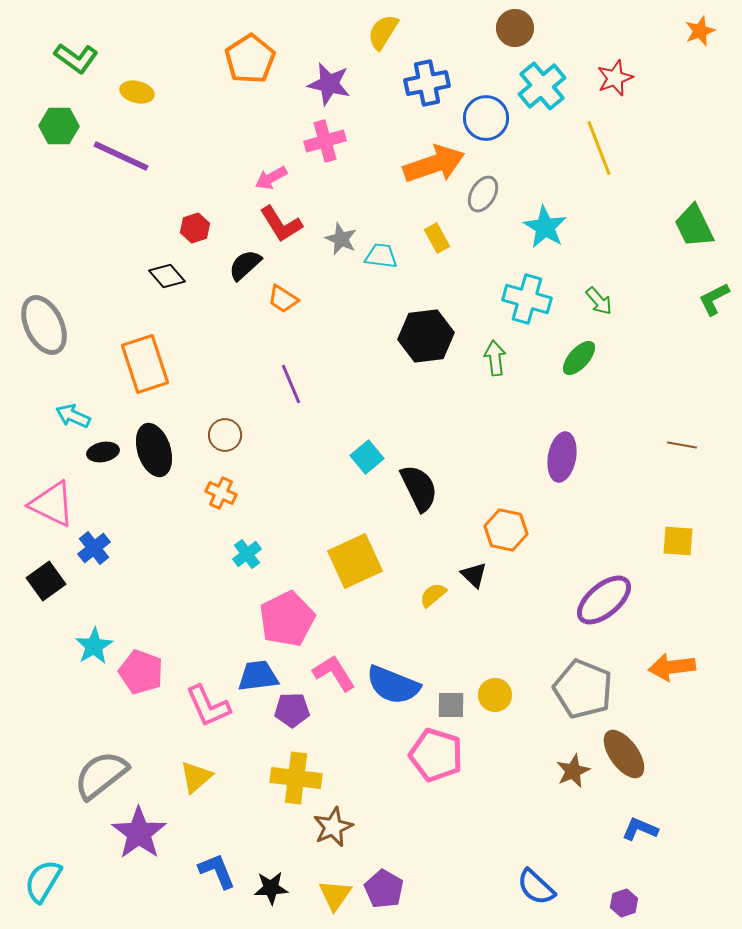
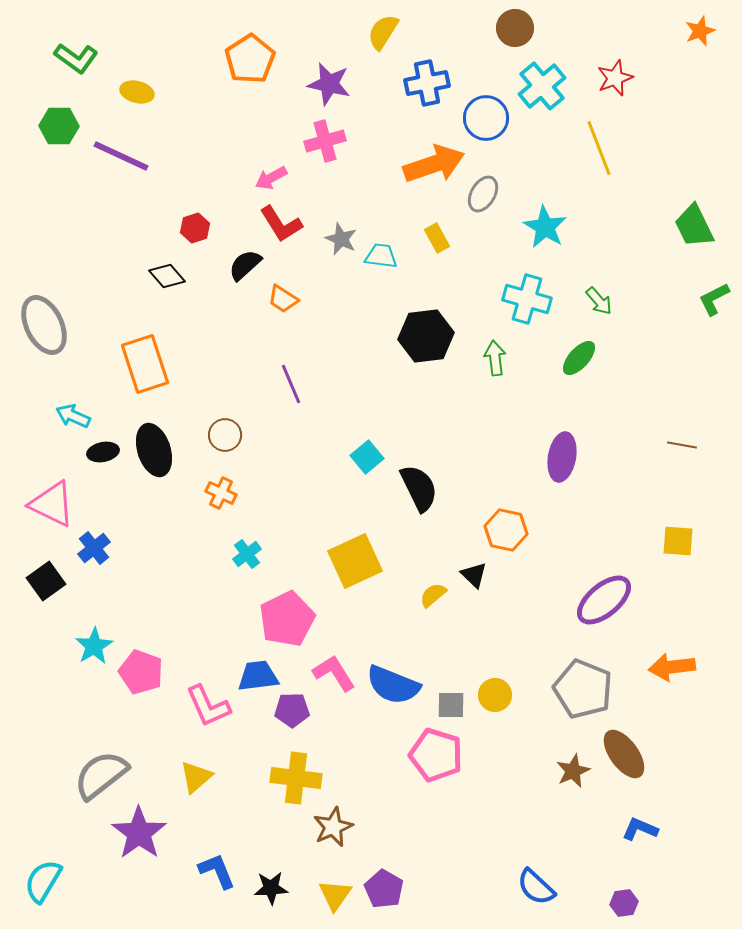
purple hexagon at (624, 903): rotated 12 degrees clockwise
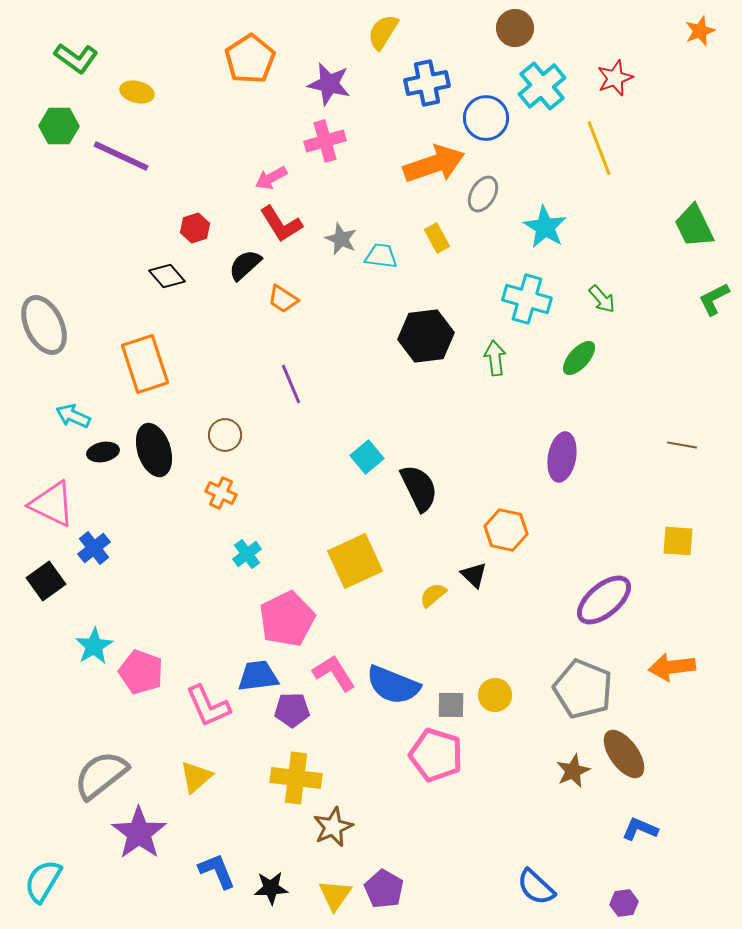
green arrow at (599, 301): moved 3 px right, 2 px up
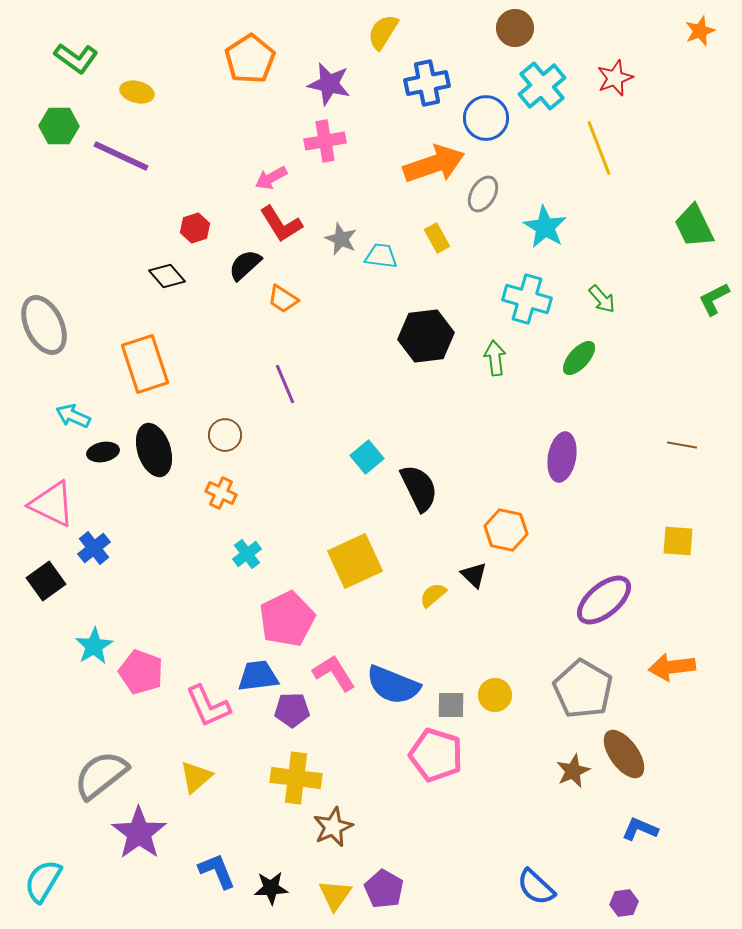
pink cross at (325, 141): rotated 6 degrees clockwise
purple line at (291, 384): moved 6 px left
gray pentagon at (583, 689): rotated 8 degrees clockwise
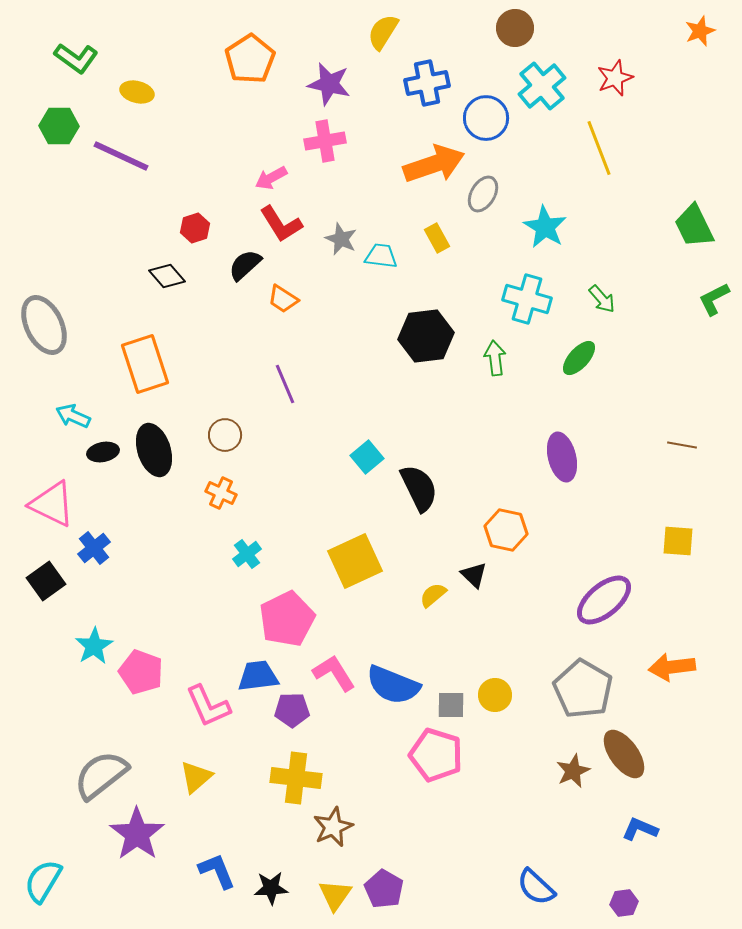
purple ellipse at (562, 457): rotated 24 degrees counterclockwise
purple star at (139, 833): moved 2 px left, 1 px down
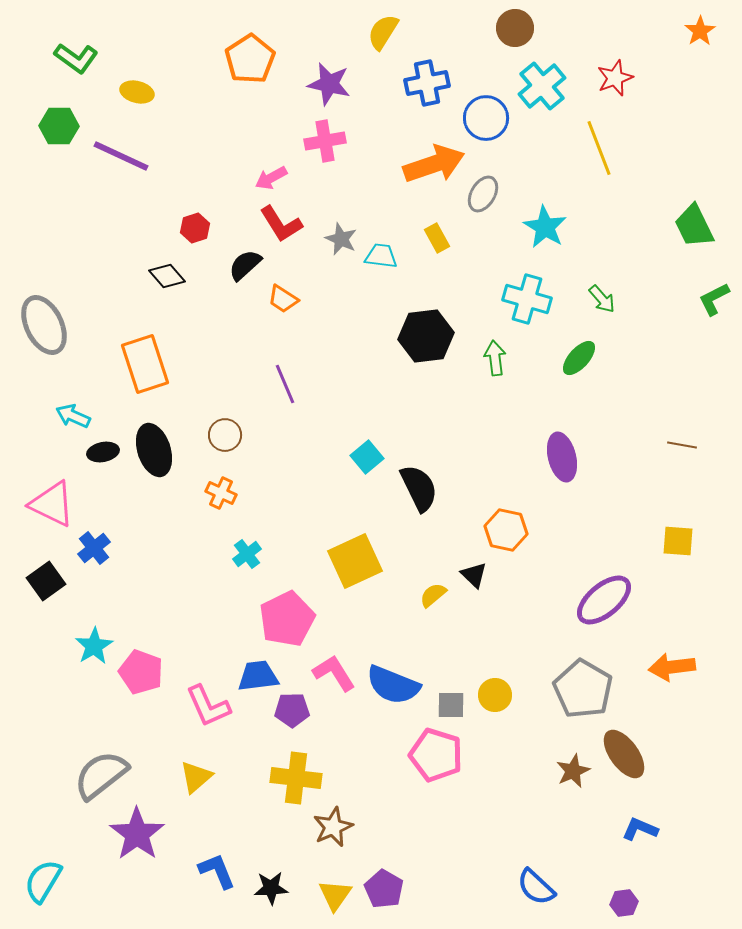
orange star at (700, 31): rotated 12 degrees counterclockwise
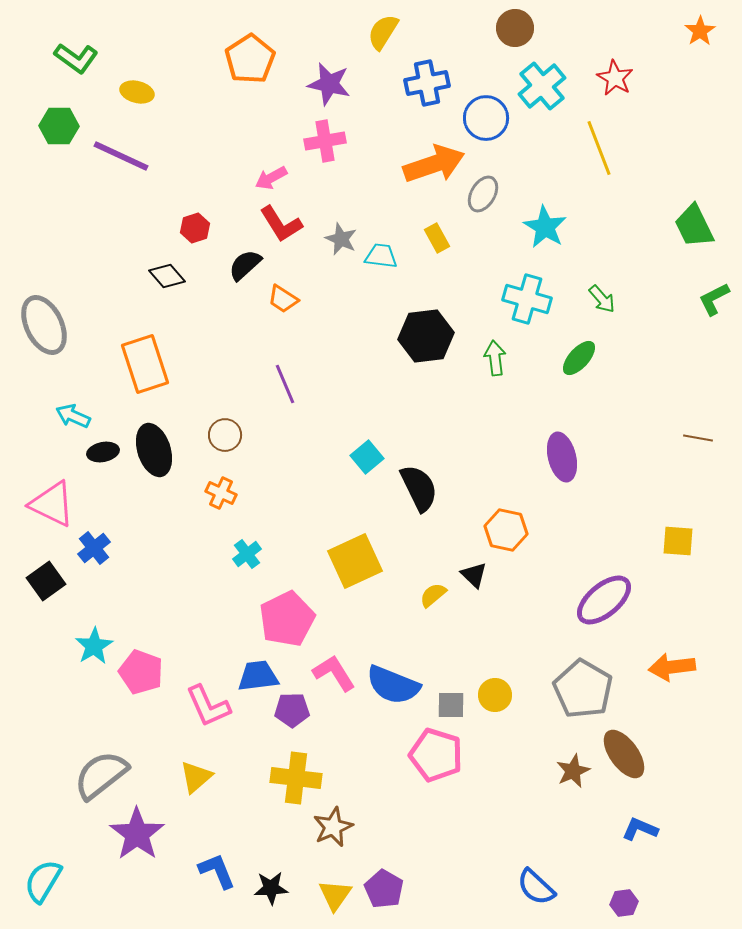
red star at (615, 78): rotated 21 degrees counterclockwise
brown line at (682, 445): moved 16 px right, 7 px up
